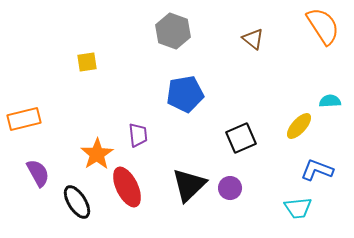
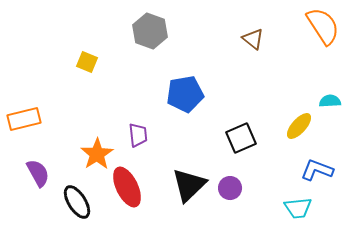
gray hexagon: moved 23 px left
yellow square: rotated 30 degrees clockwise
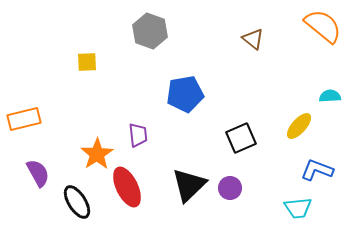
orange semicircle: rotated 18 degrees counterclockwise
yellow square: rotated 25 degrees counterclockwise
cyan semicircle: moved 5 px up
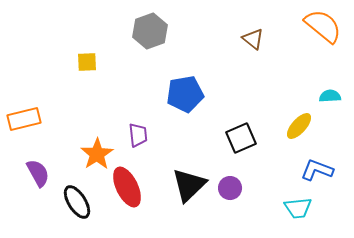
gray hexagon: rotated 20 degrees clockwise
